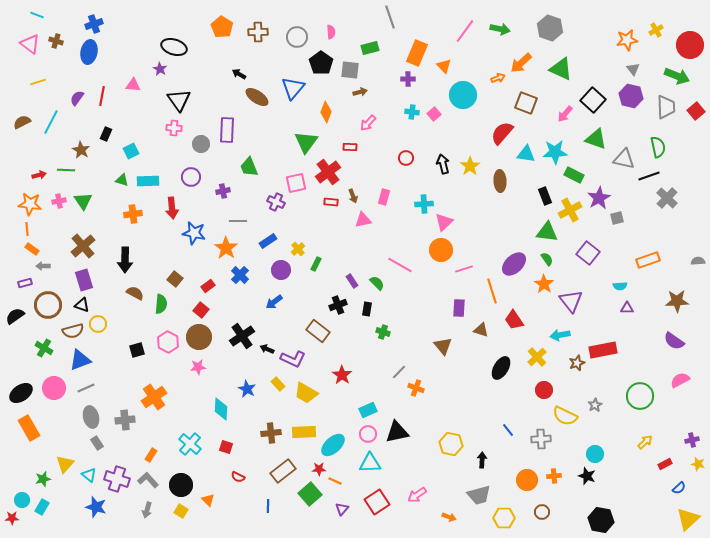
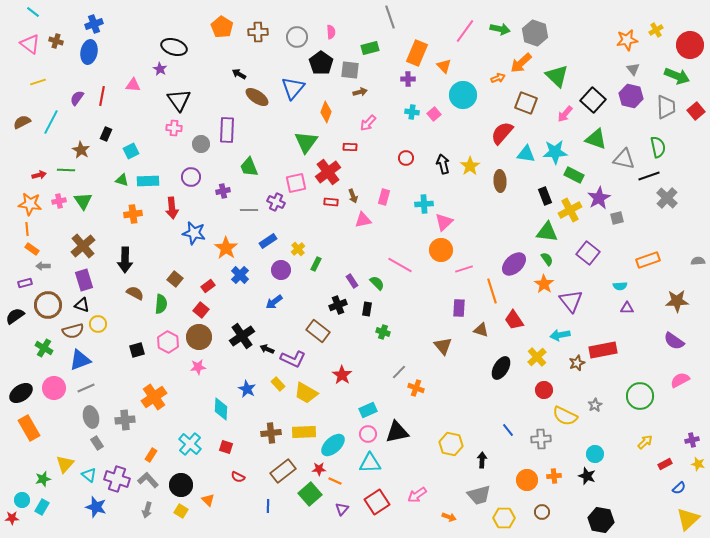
cyan line at (37, 15): moved 4 px left, 3 px up; rotated 16 degrees clockwise
gray hexagon at (550, 28): moved 15 px left, 5 px down
green triangle at (561, 69): moved 4 px left, 7 px down; rotated 20 degrees clockwise
gray line at (238, 221): moved 11 px right, 11 px up
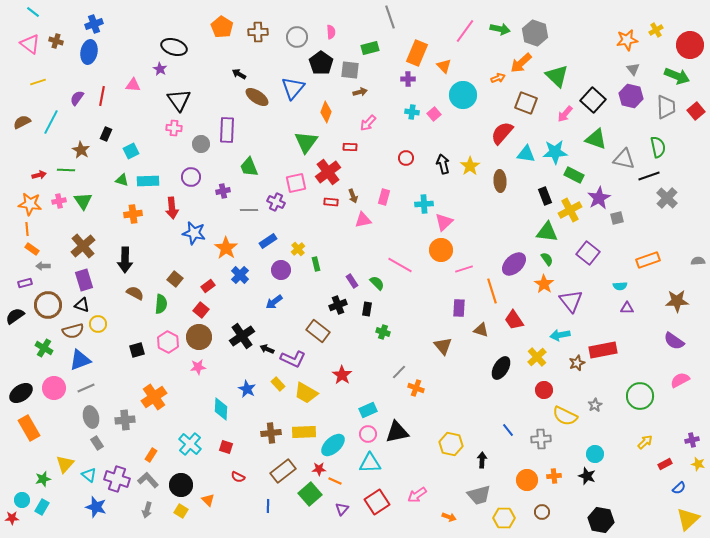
green rectangle at (316, 264): rotated 40 degrees counterclockwise
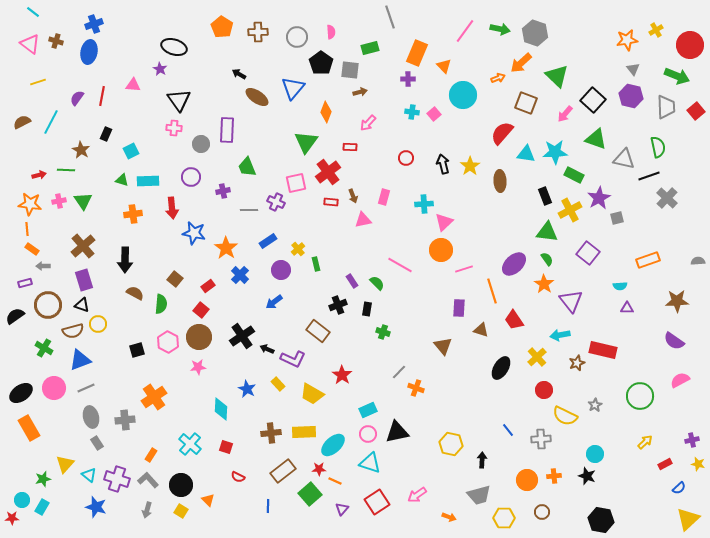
green trapezoid at (249, 167): moved 2 px left
red rectangle at (603, 350): rotated 24 degrees clockwise
yellow trapezoid at (306, 393): moved 6 px right, 1 px down
cyan triangle at (370, 463): rotated 20 degrees clockwise
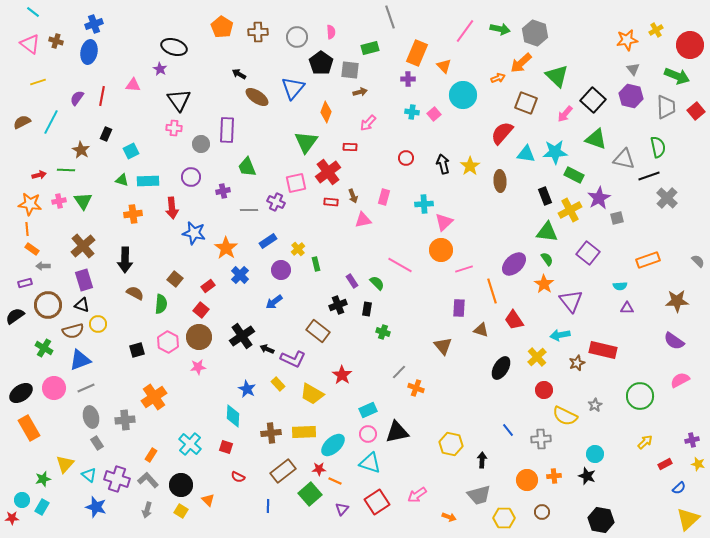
gray semicircle at (698, 261): rotated 48 degrees clockwise
cyan diamond at (221, 409): moved 12 px right, 7 px down
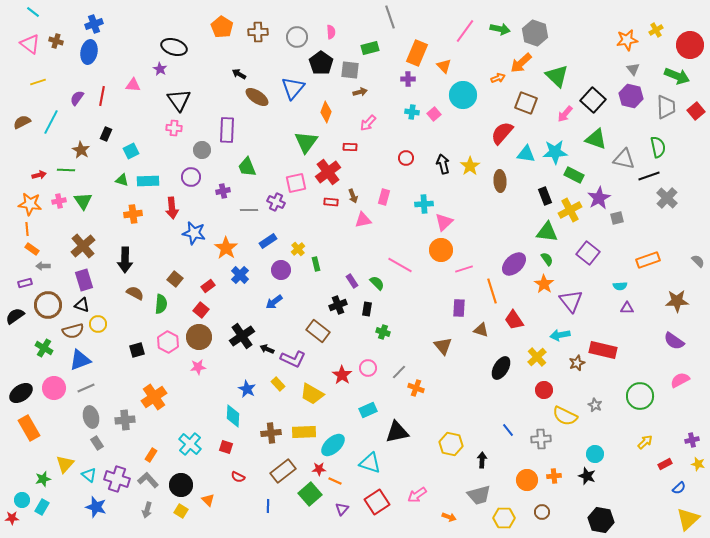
gray circle at (201, 144): moved 1 px right, 6 px down
gray star at (595, 405): rotated 16 degrees counterclockwise
pink circle at (368, 434): moved 66 px up
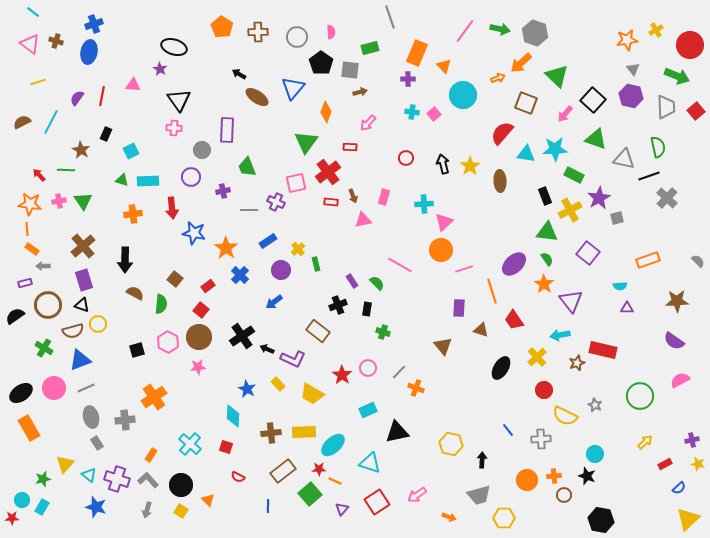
cyan star at (555, 152): moved 3 px up
red arrow at (39, 175): rotated 120 degrees counterclockwise
brown circle at (542, 512): moved 22 px right, 17 px up
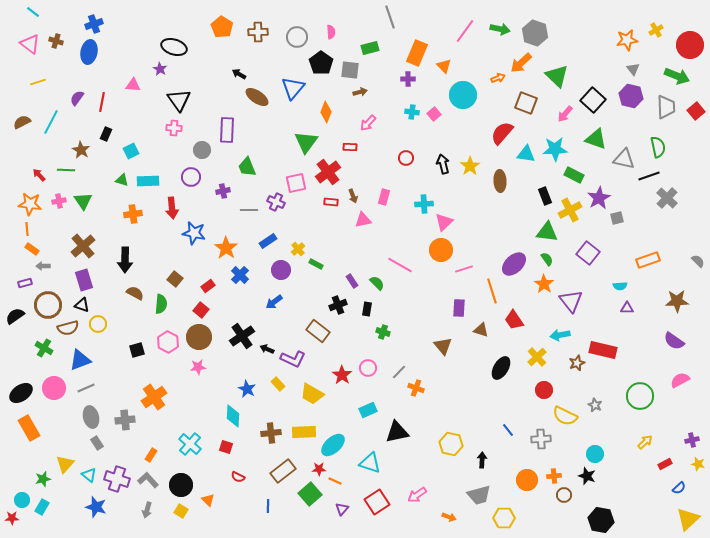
red line at (102, 96): moved 6 px down
green rectangle at (316, 264): rotated 48 degrees counterclockwise
brown semicircle at (73, 331): moved 5 px left, 3 px up
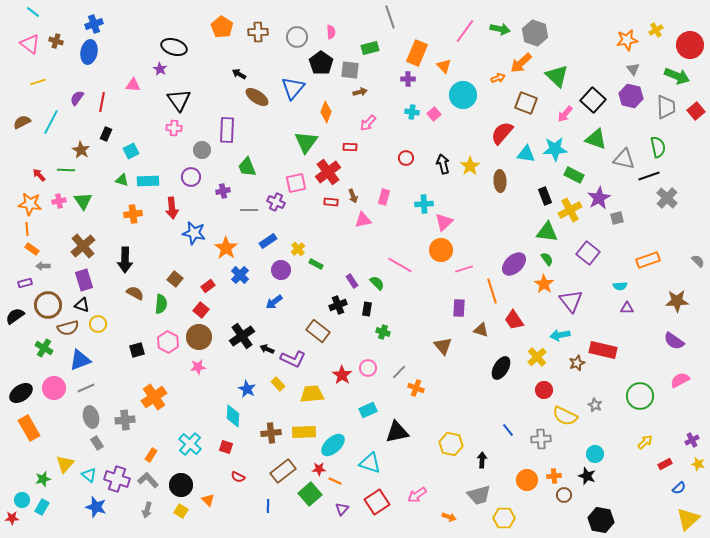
yellow trapezoid at (312, 394): rotated 145 degrees clockwise
purple cross at (692, 440): rotated 16 degrees counterclockwise
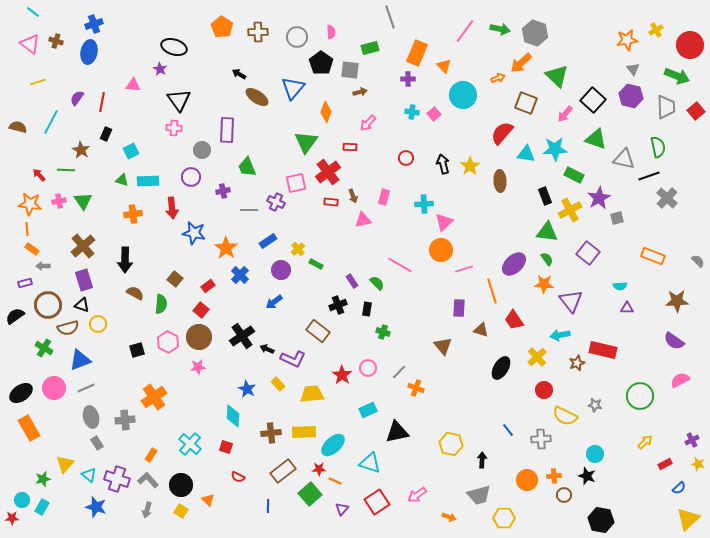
brown semicircle at (22, 122): moved 4 px left, 5 px down; rotated 42 degrees clockwise
orange rectangle at (648, 260): moved 5 px right, 4 px up; rotated 40 degrees clockwise
orange star at (544, 284): rotated 30 degrees counterclockwise
gray star at (595, 405): rotated 16 degrees counterclockwise
